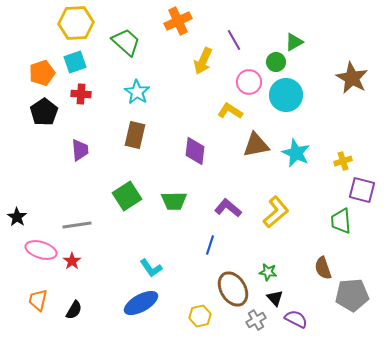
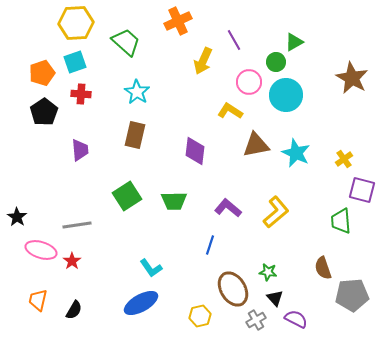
yellow cross at (343, 161): moved 1 px right, 2 px up; rotated 18 degrees counterclockwise
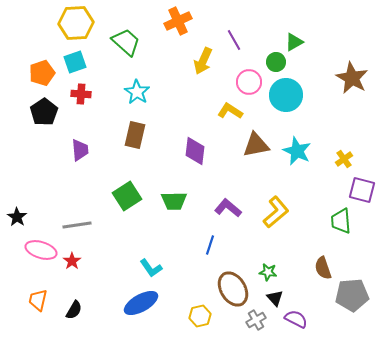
cyan star at (296, 153): moved 1 px right, 2 px up
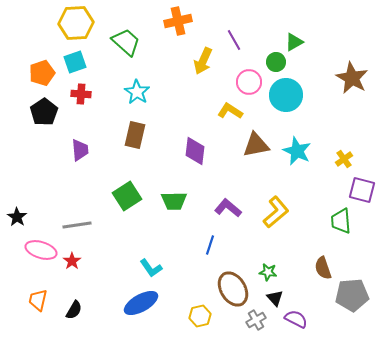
orange cross at (178, 21): rotated 12 degrees clockwise
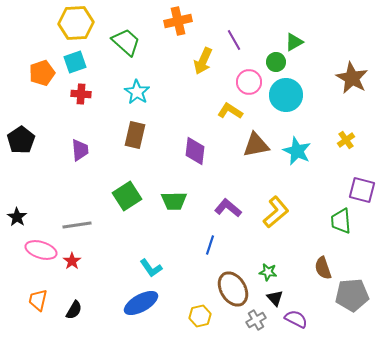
black pentagon at (44, 112): moved 23 px left, 28 px down
yellow cross at (344, 159): moved 2 px right, 19 px up
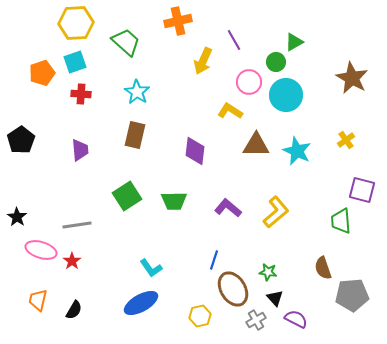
brown triangle at (256, 145): rotated 12 degrees clockwise
blue line at (210, 245): moved 4 px right, 15 px down
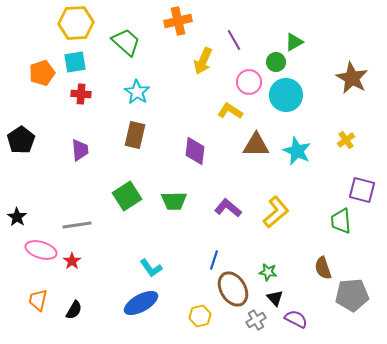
cyan square at (75, 62): rotated 10 degrees clockwise
